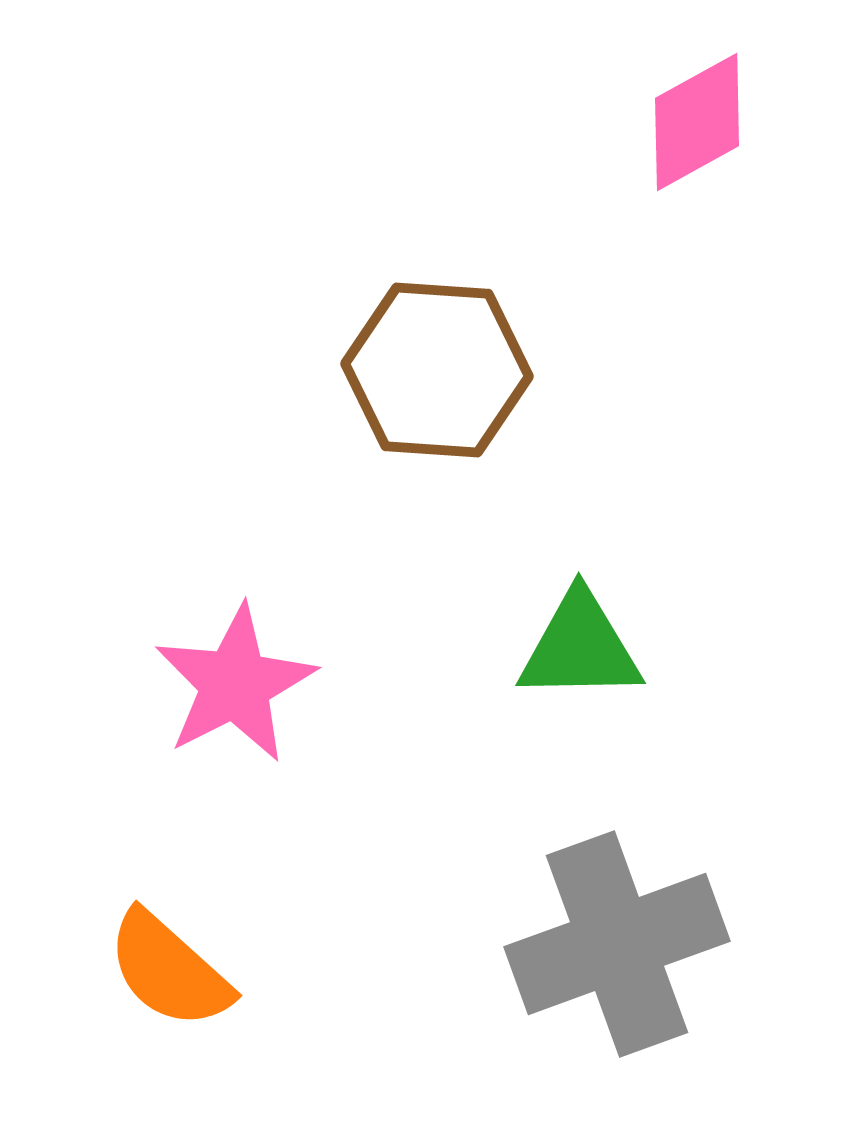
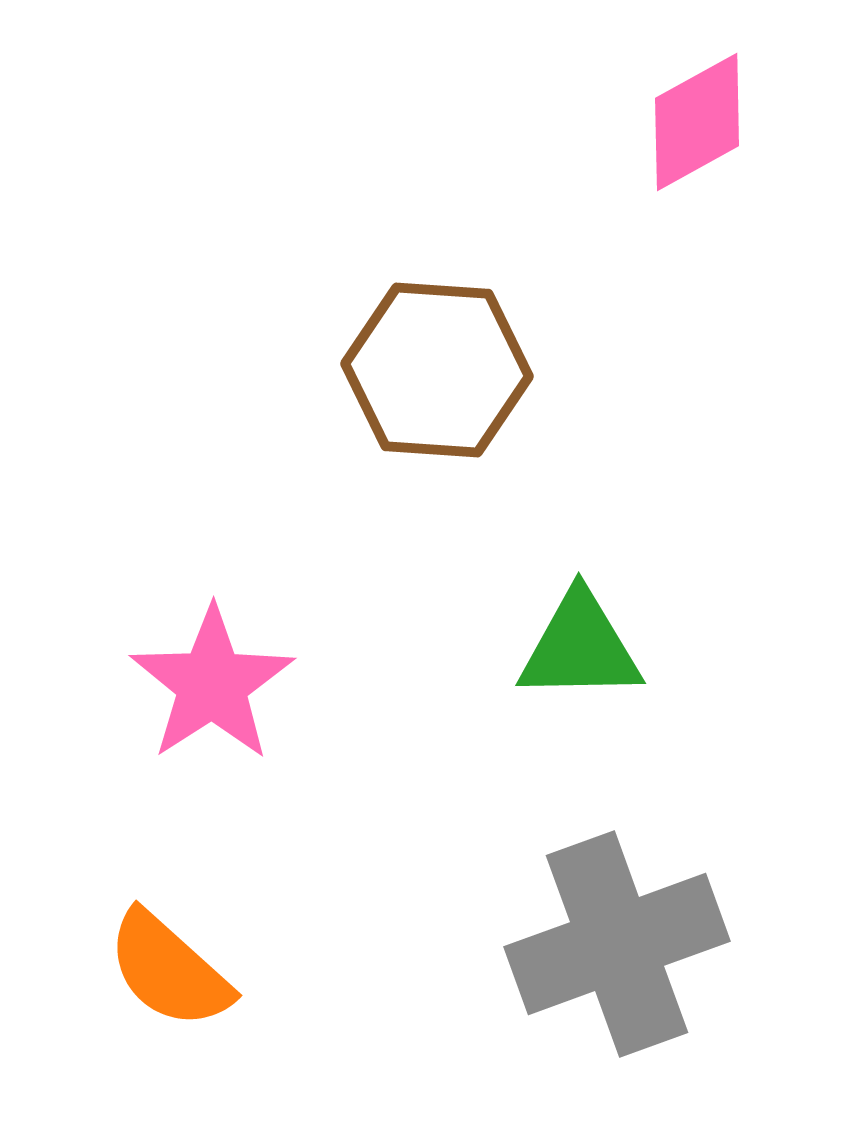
pink star: moved 23 px left; rotated 6 degrees counterclockwise
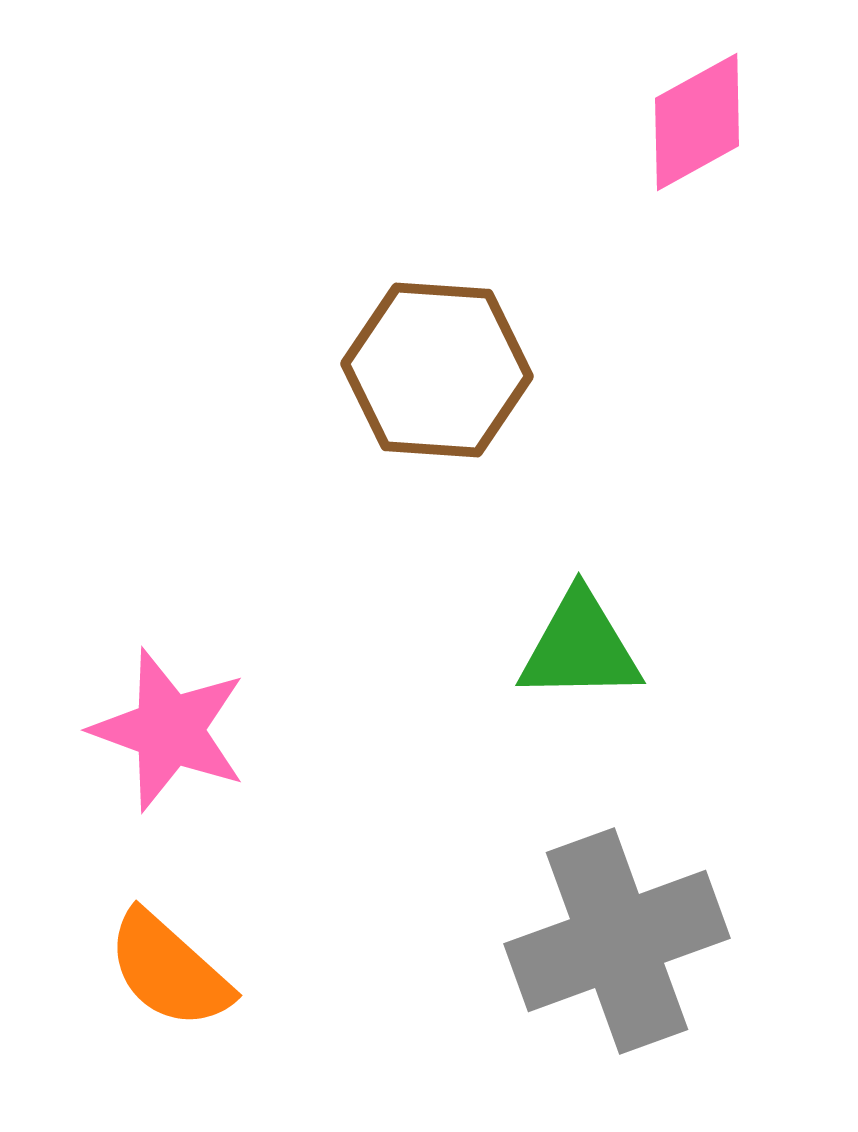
pink star: moved 43 px left, 46 px down; rotated 19 degrees counterclockwise
gray cross: moved 3 px up
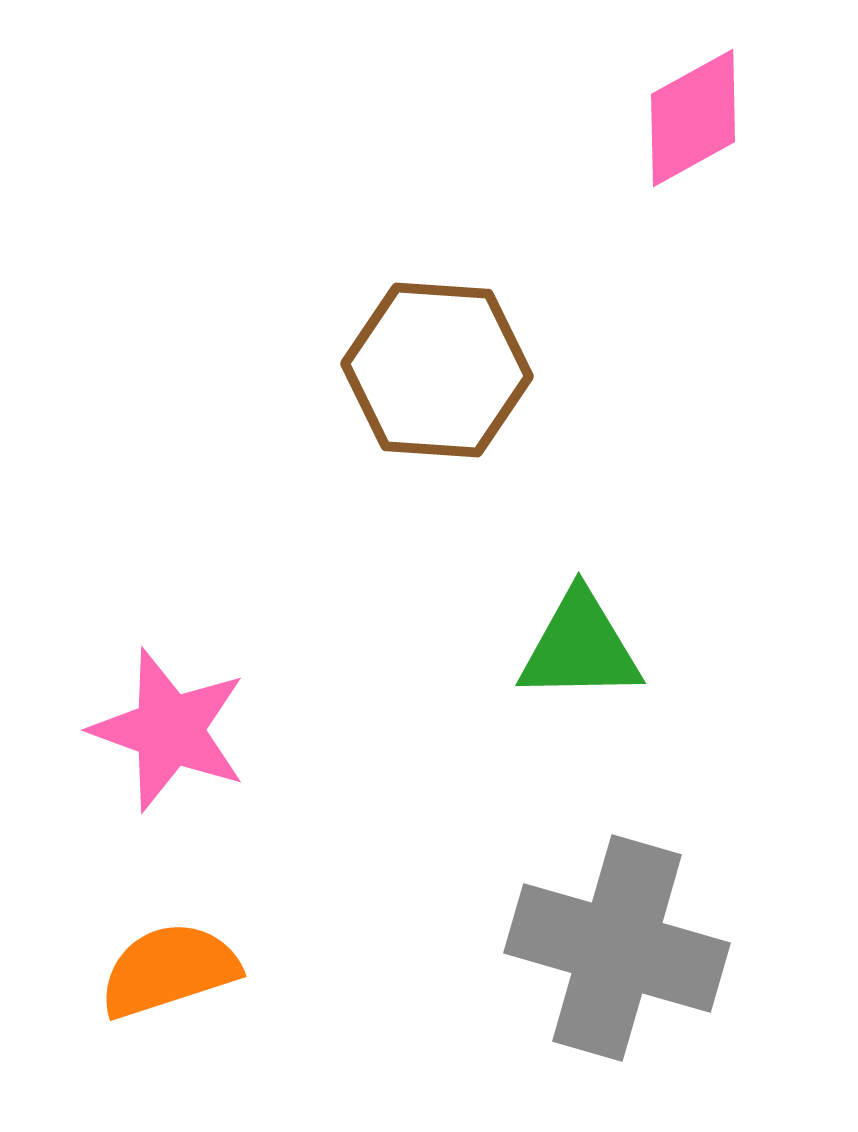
pink diamond: moved 4 px left, 4 px up
gray cross: moved 7 px down; rotated 36 degrees clockwise
orange semicircle: rotated 120 degrees clockwise
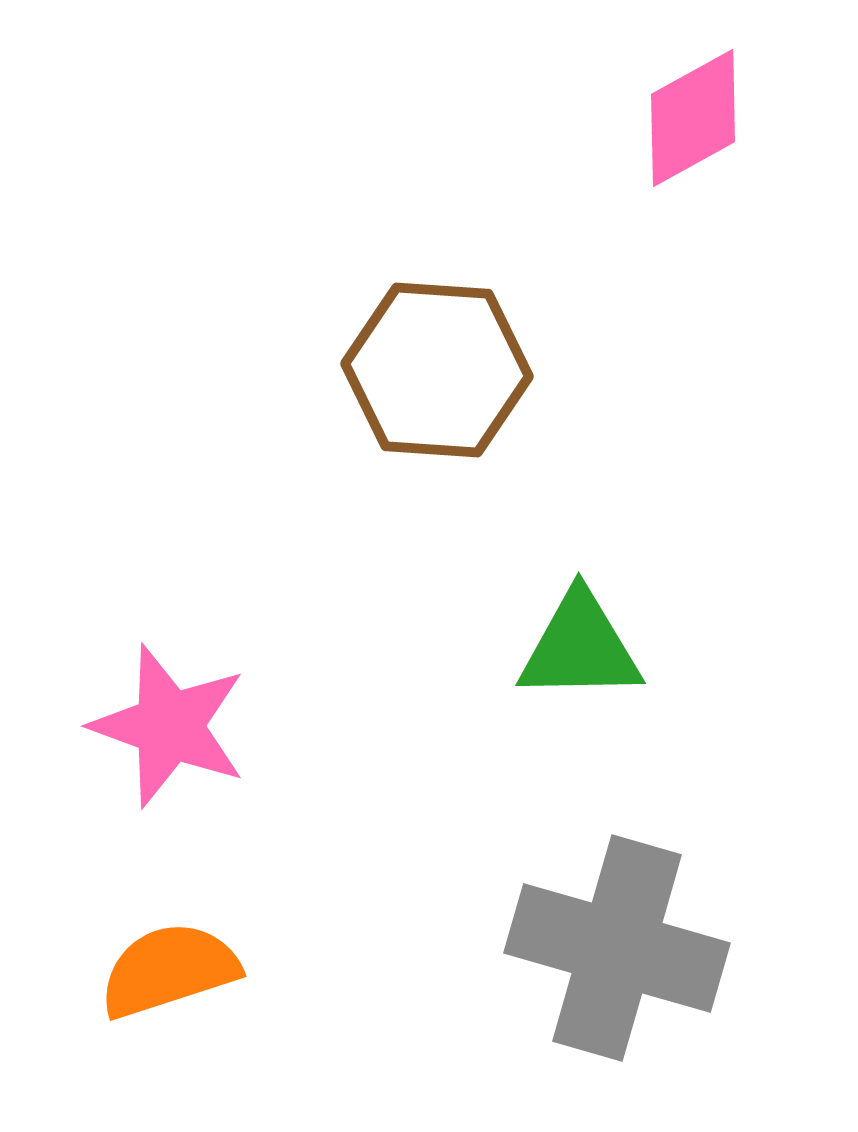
pink star: moved 4 px up
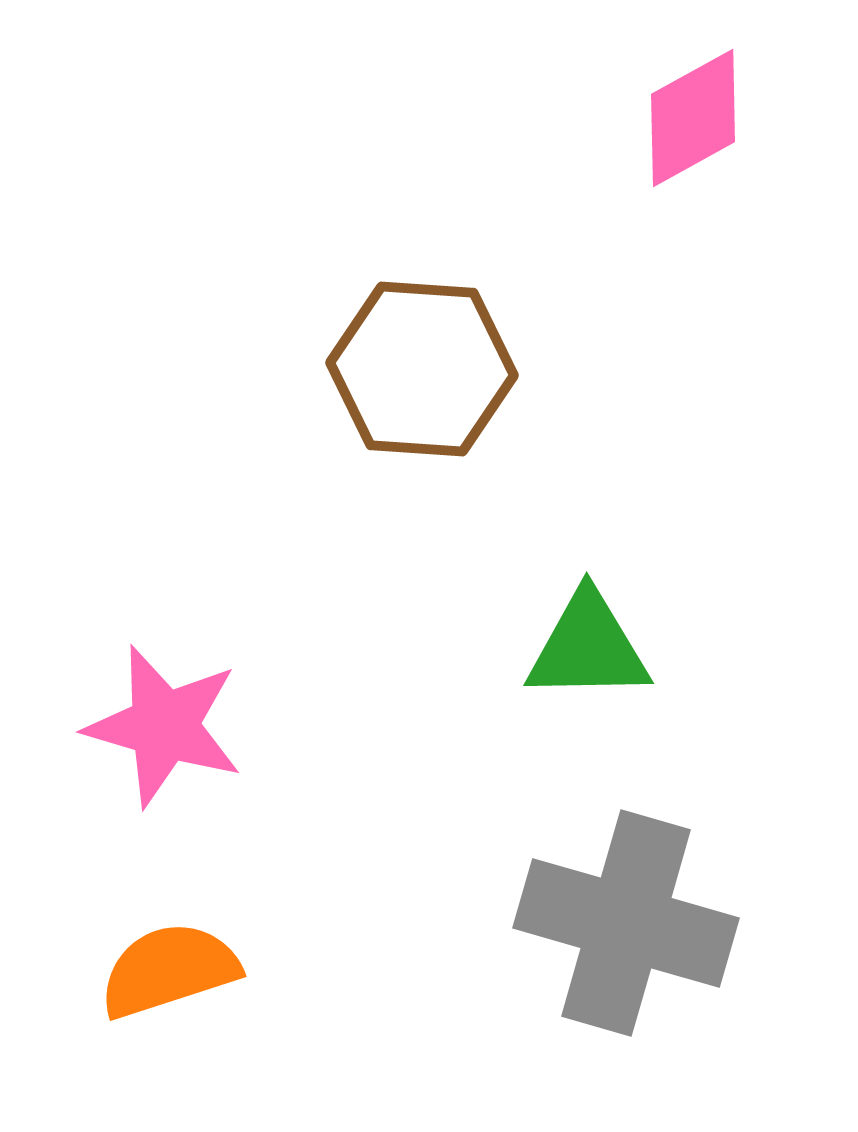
brown hexagon: moved 15 px left, 1 px up
green triangle: moved 8 px right
pink star: moved 5 px left; rotated 4 degrees counterclockwise
gray cross: moved 9 px right, 25 px up
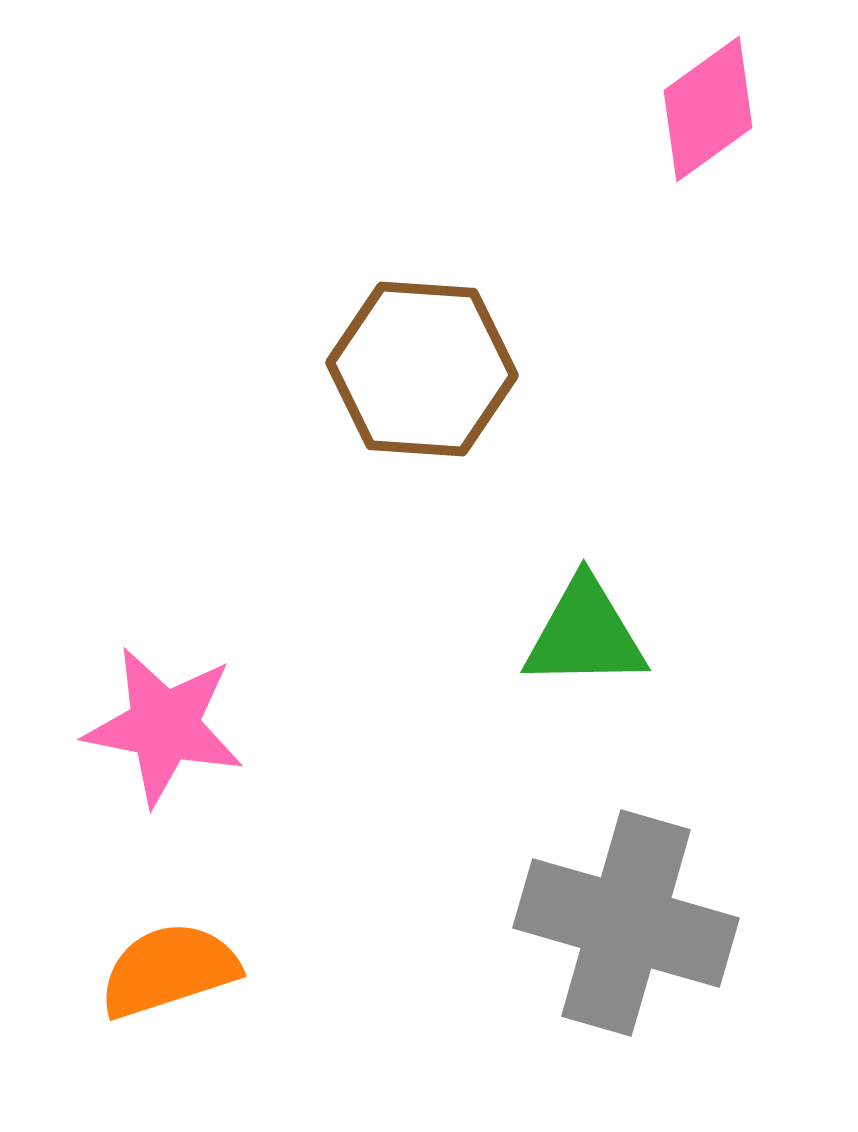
pink diamond: moved 15 px right, 9 px up; rotated 7 degrees counterclockwise
green triangle: moved 3 px left, 13 px up
pink star: rotated 5 degrees counterclockwise
